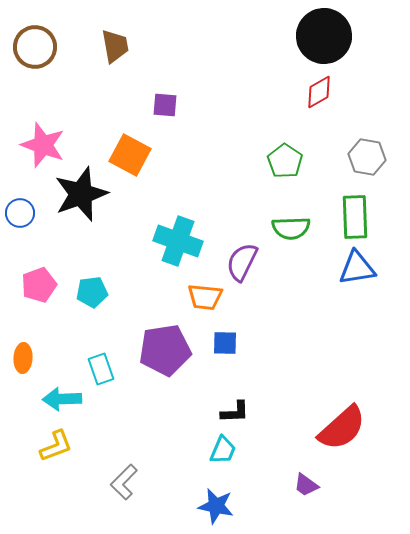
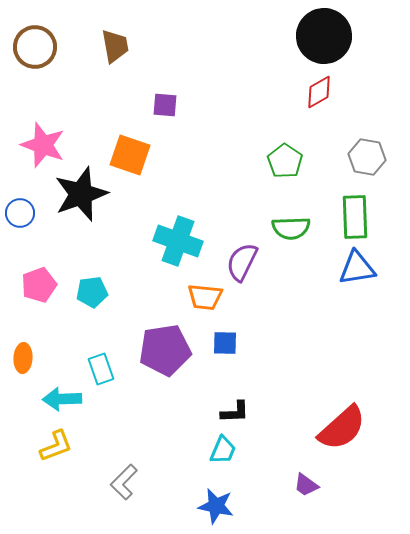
orange square: rotated 9 degrees counterclockwise
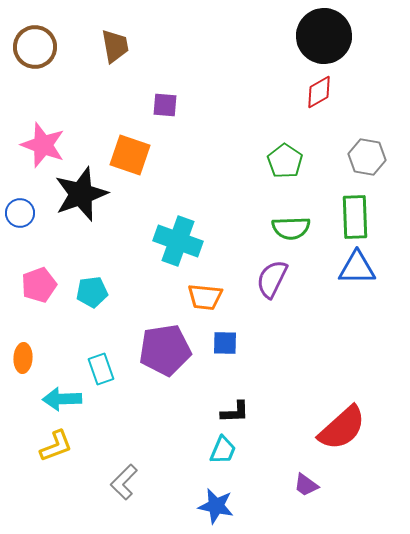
purple semicircle: moved 30 px right, 17 px down
blue triangle: rotated 9 degrees clockwise
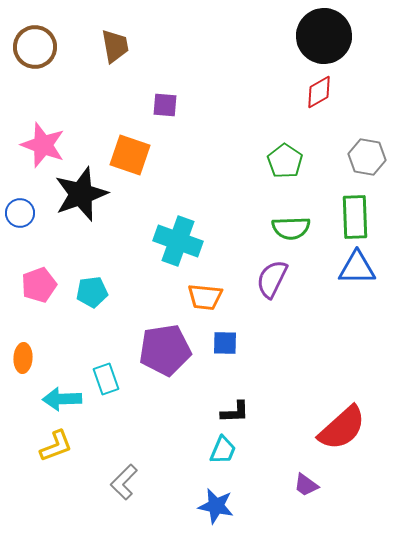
cyan rectangle: moved 5 px right, 10 px down
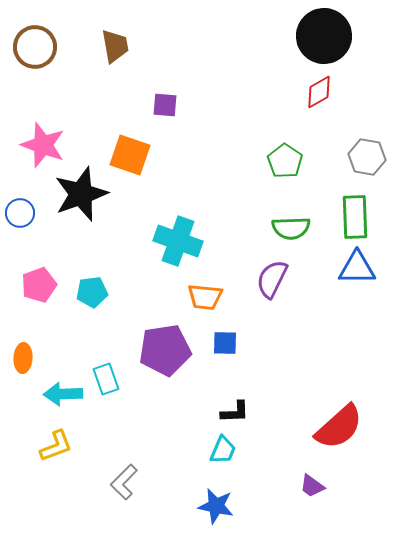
cyan arrow: moved 1 px right, 5 px up
red semicircle: moved 3 px left, 1 px up
purple trapezoid: moved 6 px right, 1 px down
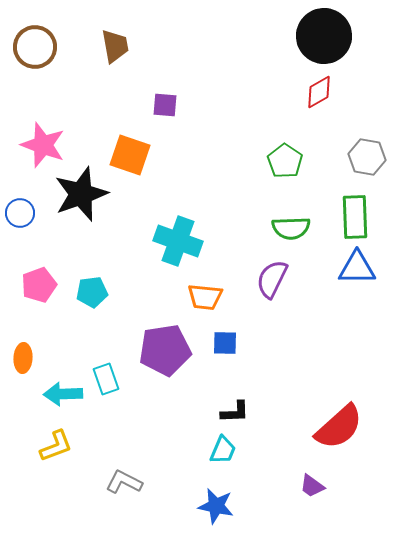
gray L-shape: rotated 72 degrees clockwise
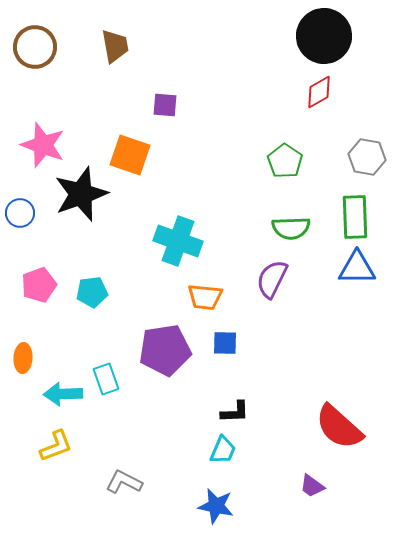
red semicircle: rotated 84 degrees clockwise
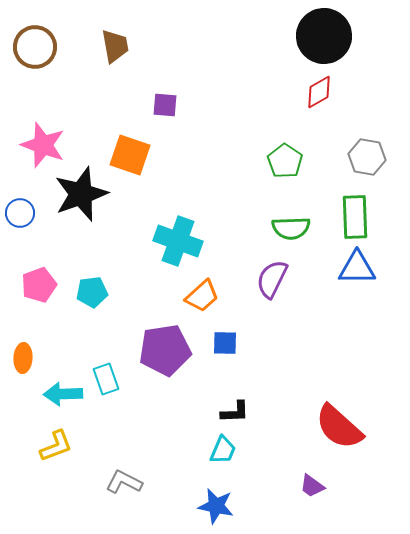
orange trapezoid: moved 3 px left, 1 px up; rotated 48 degrees counterclockwise
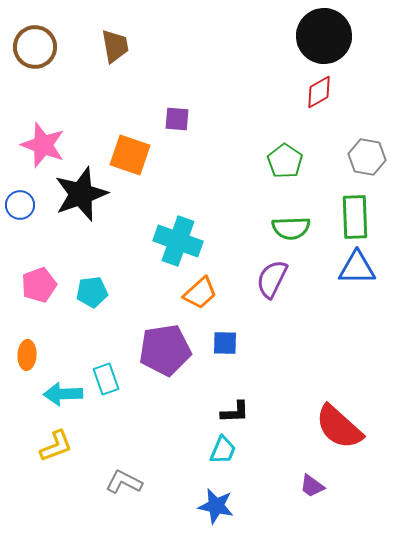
purple square: moved 12 px right, 14 px down
blue circle: moved 8 px up
orange trapezoid: moved 2 px left, 3 px up
orange ellipse: moved 4 px right, 3 px up
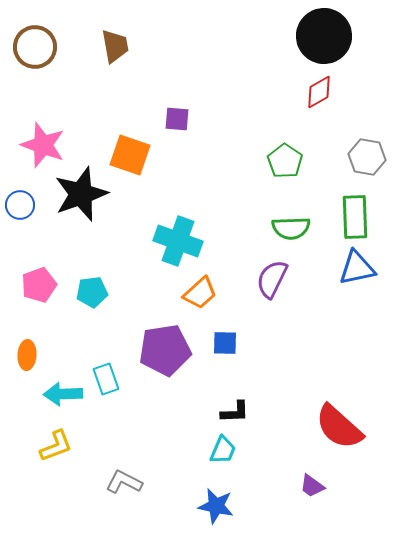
blue triangle: rotated 12 degrees counterclockwise
